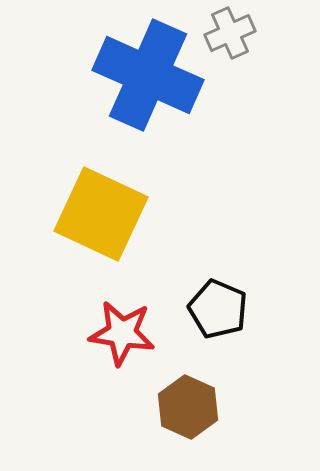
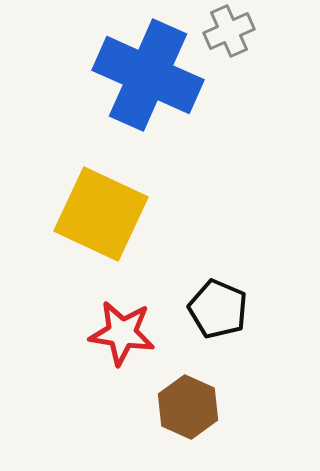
gray cross: moved 1 px left, 2 px up
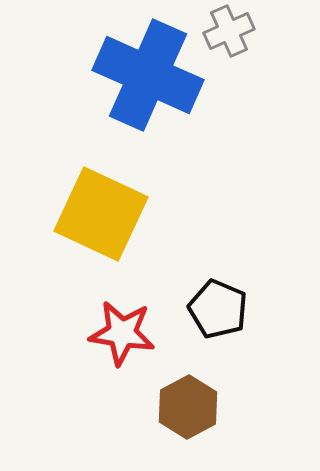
brown hexagon: rotated 8 degrees clockwise
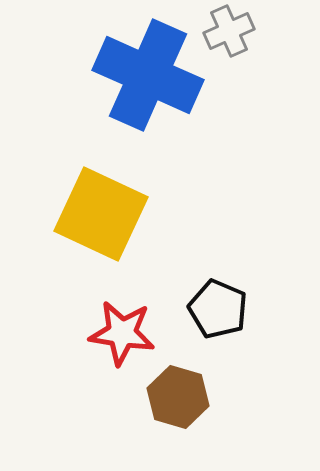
brown hexagon: moved 10 px left, 10 px up; rotated 16 degrees counterclockwise
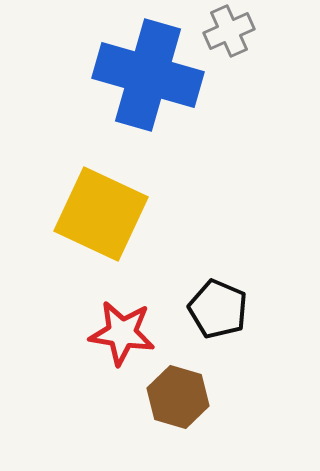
blue cross: rotated 8 degrees counterclockwise
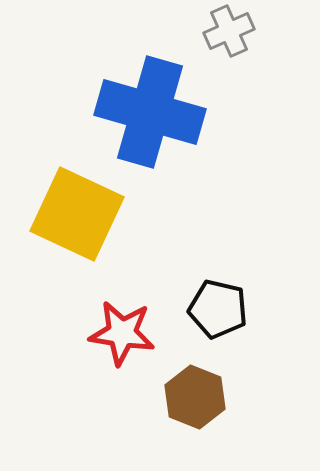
blue cross: moved 2 px right, 37 px down
yellow square: moved 24 px left
black pentagon: rotated 10 degrees counterclockwise
brown hexagon: moved 17 px right; rotated 6 degrees clockwise
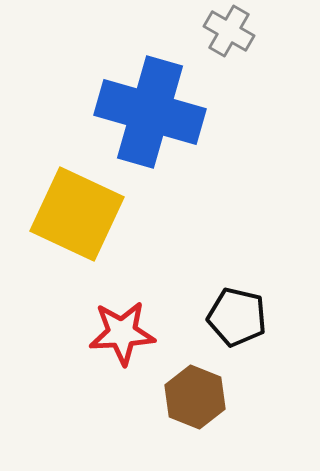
gray cross: rotated 36 degrees counterclockwise
black pentagon: moved 19 px right, 8 px down
red star: rotated 12 degrees counterclockwise
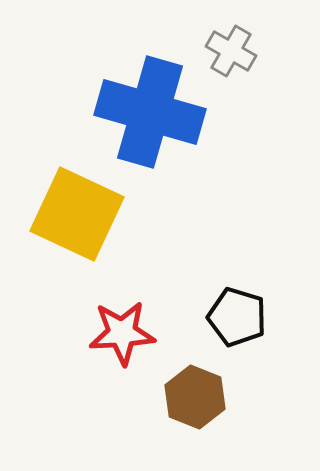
gray cross: moved 2 px right, 20 px down
black pentagon: rotated 4 degrees clockwise
